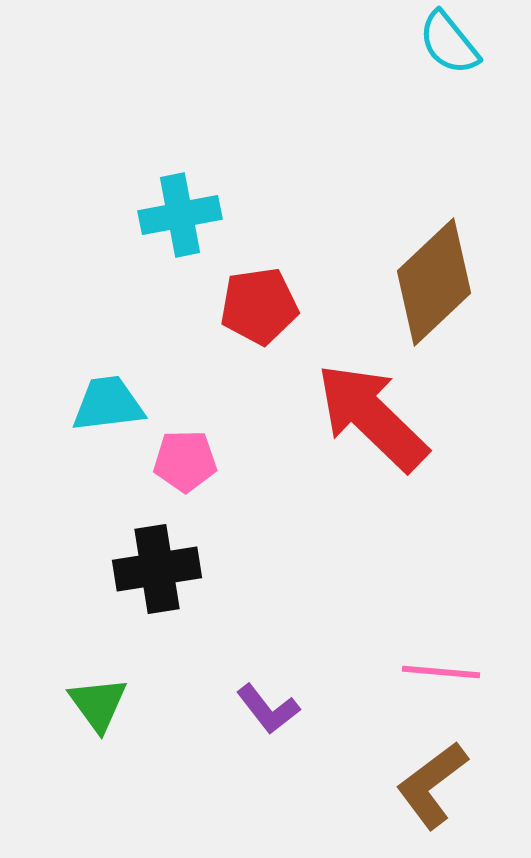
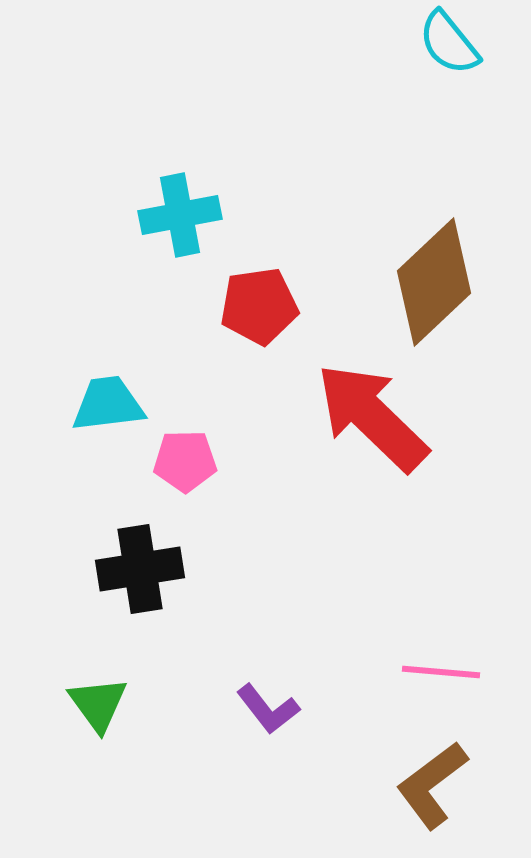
black cross: moved 17 px left
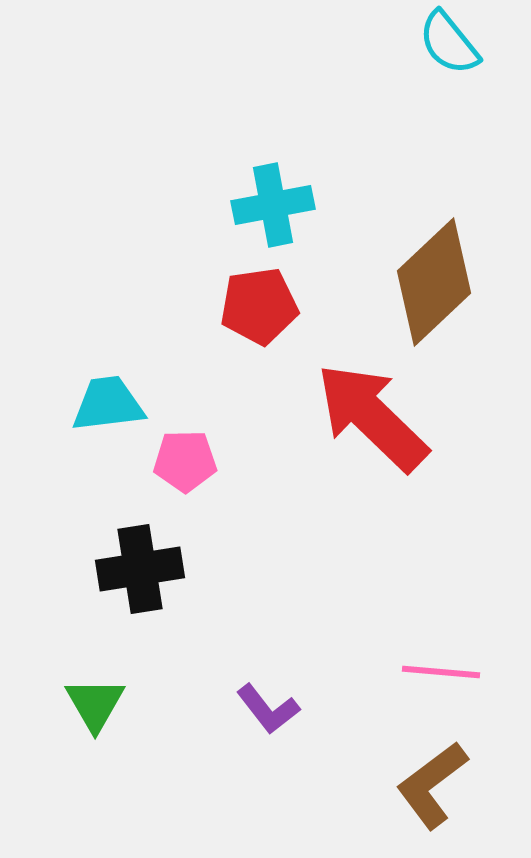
cyan cross: moved 93 px right, 10 px up
green triangle: moved 3 px left; rotated 6 degrees clockwise
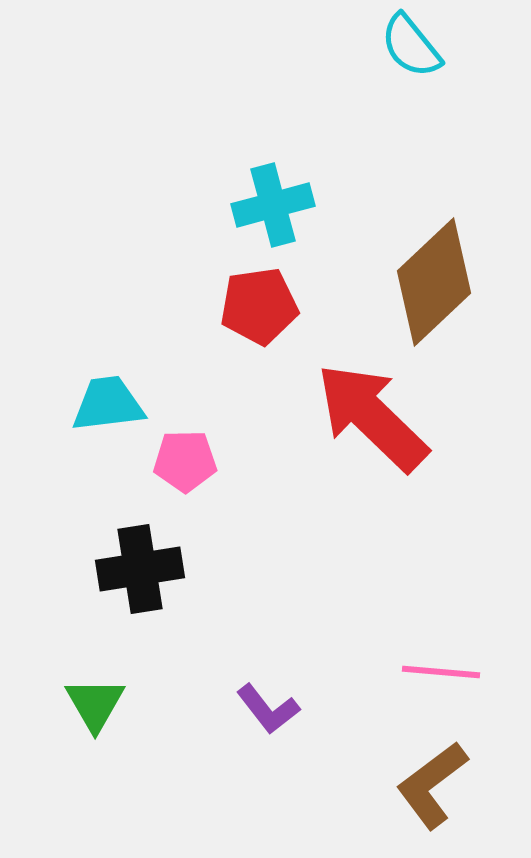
cyan semicircle: moved 38 px left, 3 px down
cyan cross: rotated 4 degrees counterclockwise
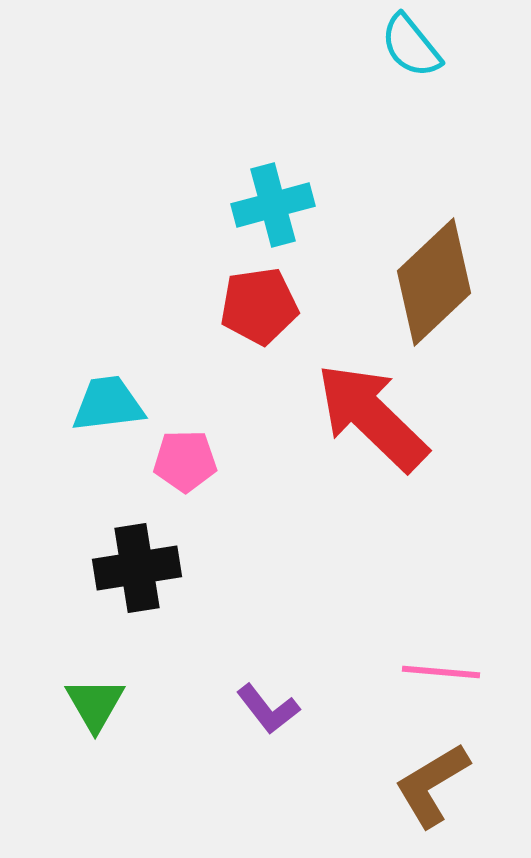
black cross: moved 3 px left, 1 px up
brown L-shape: rotated 6 degrees clockwise
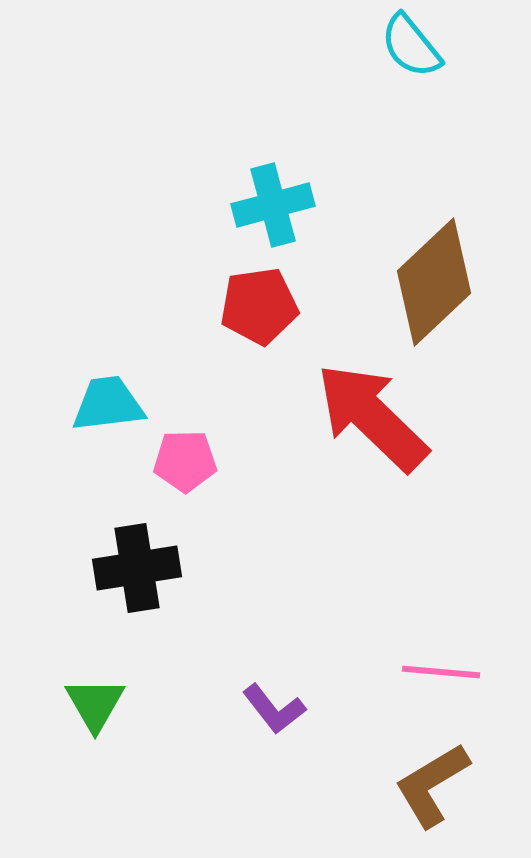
purple L-shape: moved 6 px right
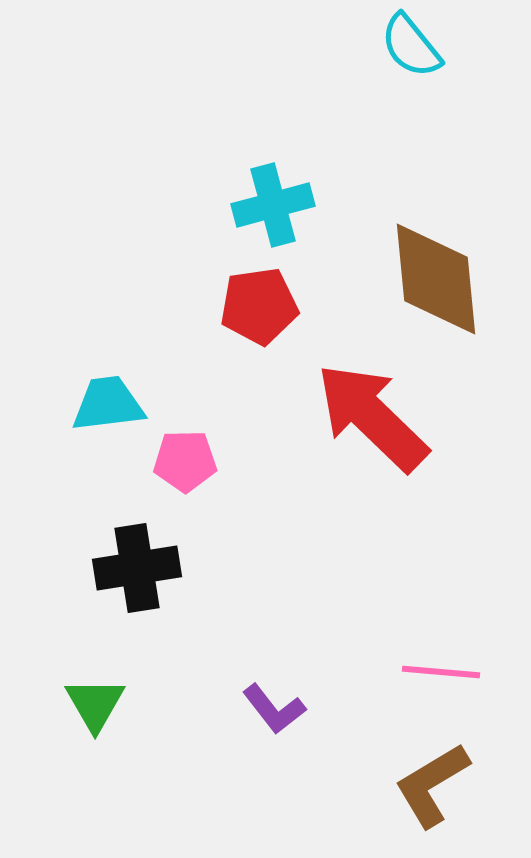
brown diamond: moved 2 px right, 3 px up; rotated 52 degrees counterclockwise
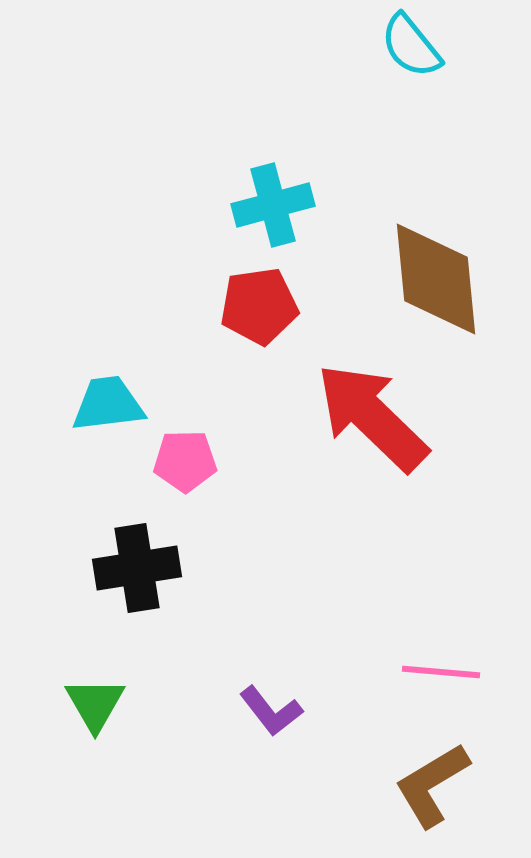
purple L-shape: moved 3 px left, 2 px down
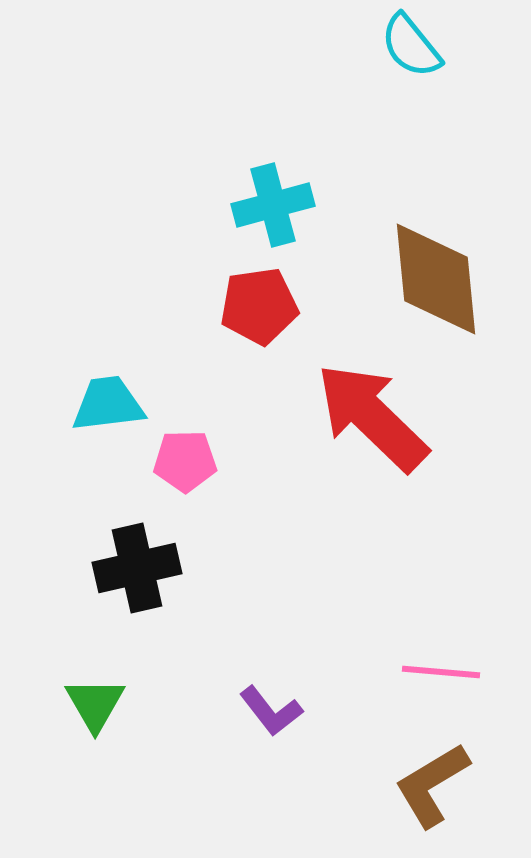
black cross: rotated 4 degrees counterclockwise
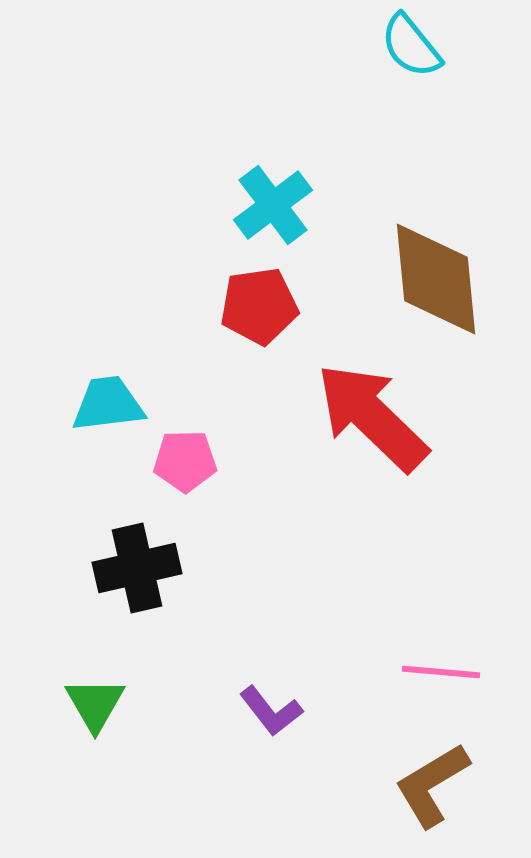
cyan cross: rotated 22 degrees counterclockwise
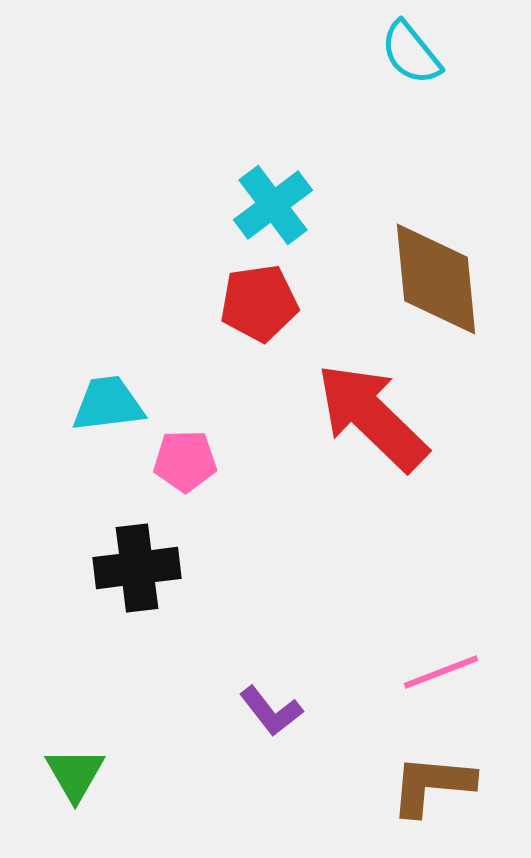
cyan semicircle: moved 7 px down
red pentagon: moved 3 px up
black cross: rotated 6 degrees clockwise
pink line: rotated 26 degrees counterclockwise
green triangle: moved 20 px left, 70 px down
brown L-shape: rotated 36 degrees clockwise
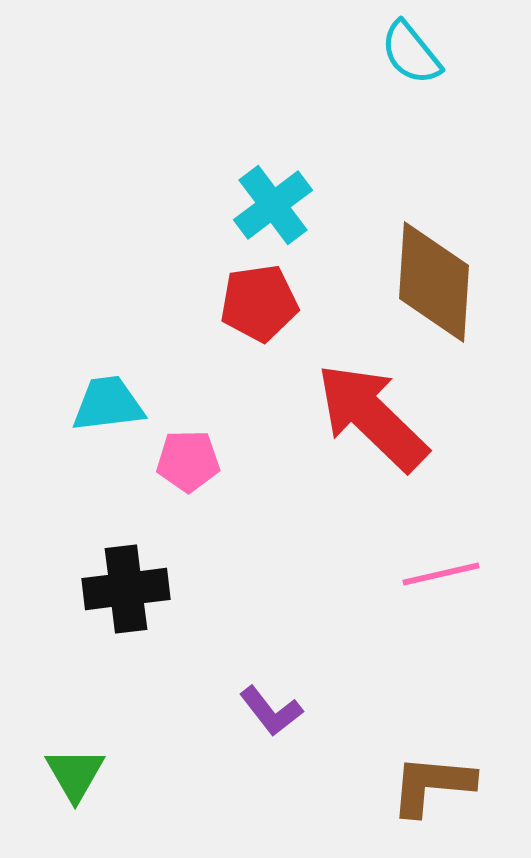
brown diamond: moved 2 px left, 3 px down; rotated 9 degrees clockwise
pink pentagon: moved 3 px right
black cross: moved 11 px left, 21 px down
pink line: moved 98 px up; rotated 8 degrees clockwise
